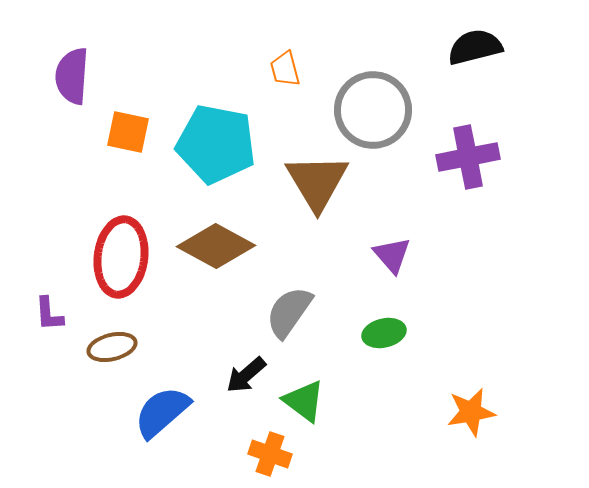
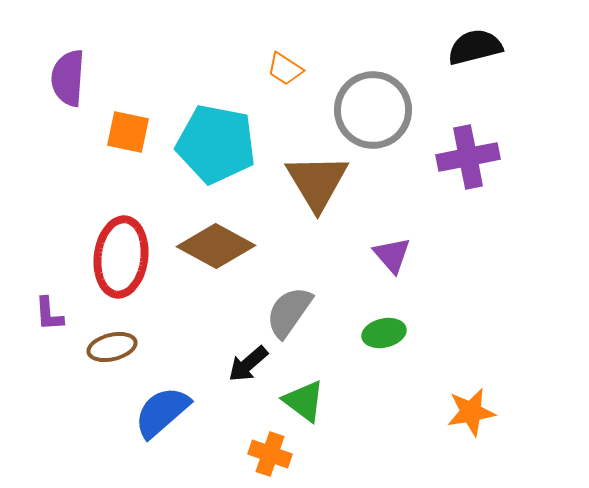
orange trapezoid: rotated 42 degrees counterclockwise
purple semicircle: moved 4 px left, 2 px down
black arrow: moved 2 px right, 11 px up
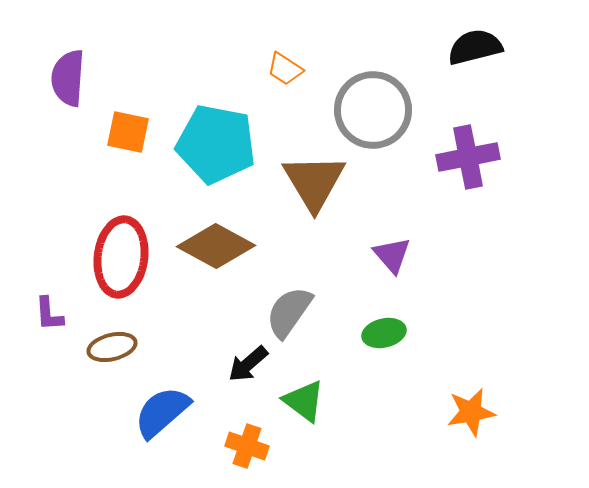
brown triangle: moved 3 px left
orange cross: moved 23 px left, 8 px up
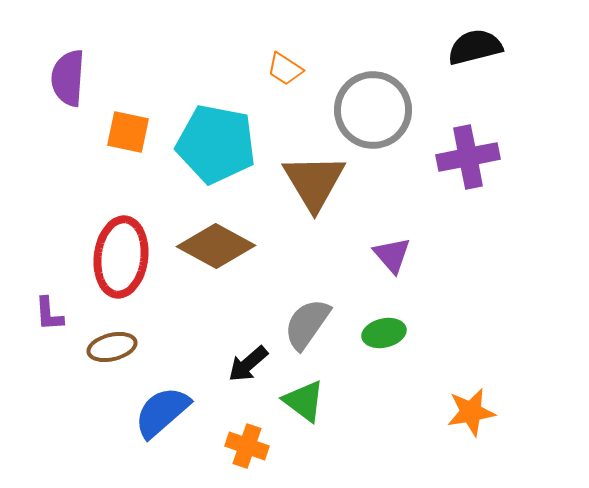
gray semicircle: moved 18 px right, 12 px down
